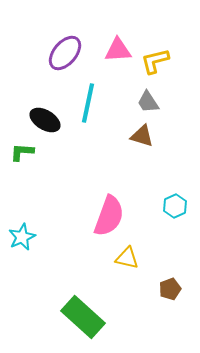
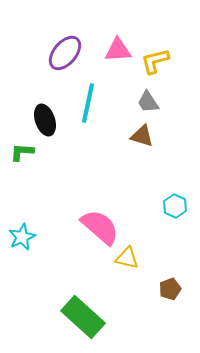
black ellipse: rotated 40 degrees clockwise
cyan hexagon: rotated 10 degrees counterclockwise
pink semicircle: moved 9 px left, 11 px down; rotated 69 degrees counterclockwise
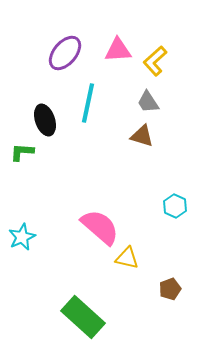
yellow L-shape: rotated 28 degrees counterclockwise
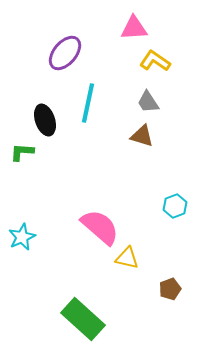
pink triangle: moved 16 px right, 22 px up
yellow L-shape: rotated 76 degrees clockwise
cyan hexagon: rotated 15 degrees clockwise
green rectangle: moved 2 px down
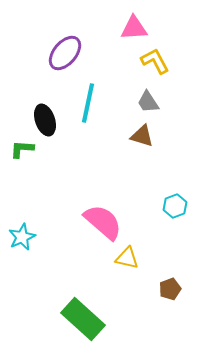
yellow L-shape: rotated 28 degrees clockwise
green L-shape: moved 3 px up
pink semicircle: moved 3 px right, 5 px up
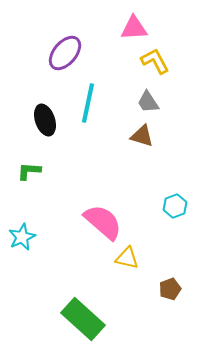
green L-shape: moved 7 px right, 22 px down
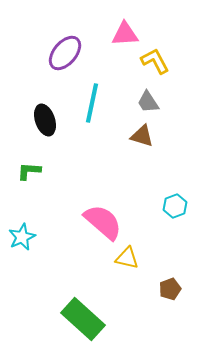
pink triangle: moved 9 px left, 6 px down
cyan line: moved 4 px right
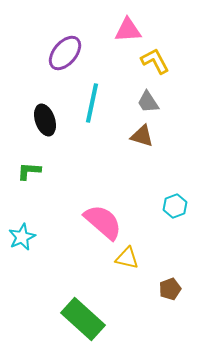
pink triangle: moved 3 px right, 4 px up
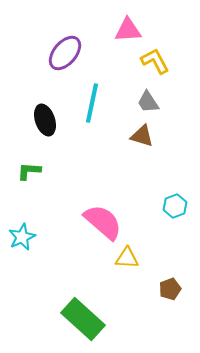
yellow triangle: rotated 10 degrees counterclockwise
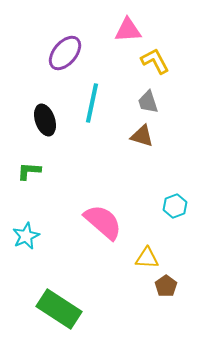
gray trapezoid: rotated 15 degrees clockwise
cyan star: moved 4 px right, 1 px up
yellow triangle: moved 20 px right
brown pentagon: moved 4 px left, 3 px up; rotated 15 degrees counterclockwise
green rectangle: moved 24 px left, 10 px up; rotated 9 degrees counterclockwise
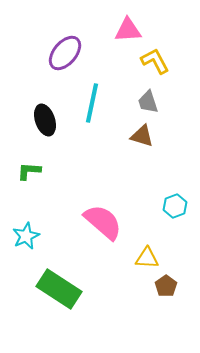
green rectangle: moved 20 px up
